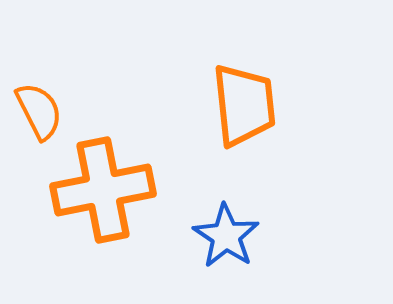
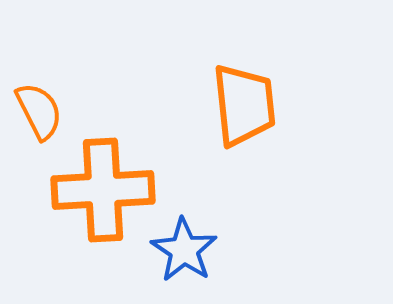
orange cross: rotated 8 degrees clockwise
blue star: moved 42 px left, 14 px down
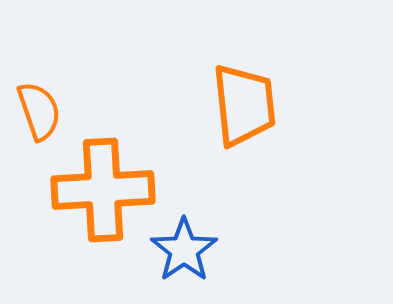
orange semicircle: rotated 8 degrees clockwise
blue star: rotated 4 degrees clockwise
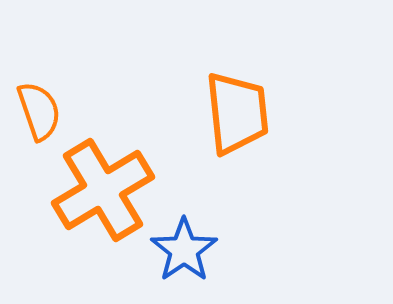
orange trapezoid: moved 7 px left, 8 px down
orange cross: rotated 28 degrees counterclockwise
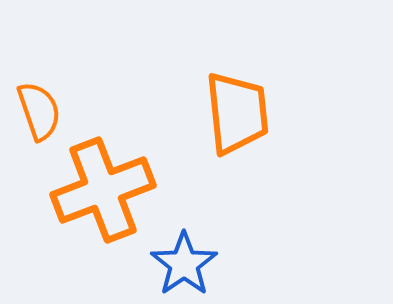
orange cross: rotated 10 degrees clockwise
blue star: moved 14 px down
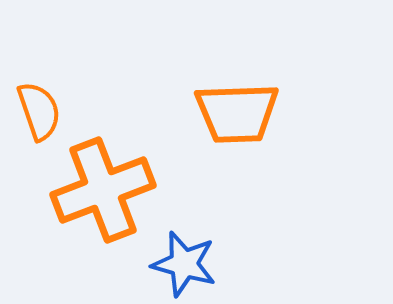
orange trapezoid: rotated 94 degrees clockwise
blue star: rotated 22 degrees counterclockwise
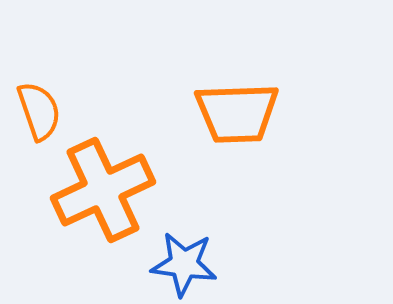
orange cross: rotated 4 degrees counterclockwise
blue star: rotated 8 degrees counterclockwise
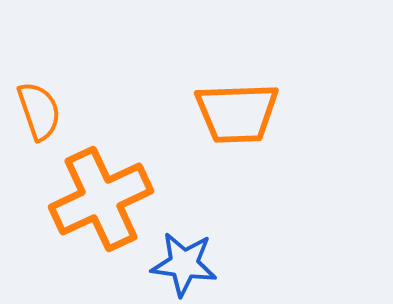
orange cross: moved 2 px left, 9 px down
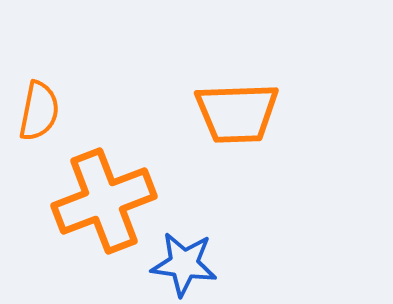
orange semicircle: rotated 30 degrees clockwise
orange cross: moved 3 px right, 2 px down; rotated 4 degrees clockwise
